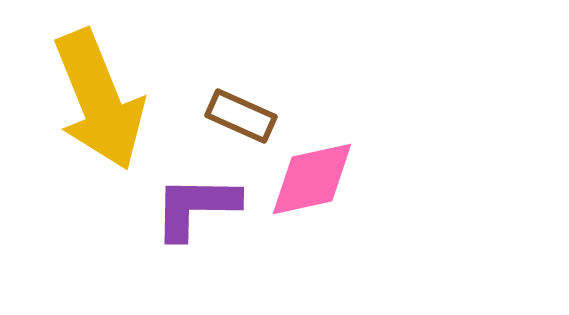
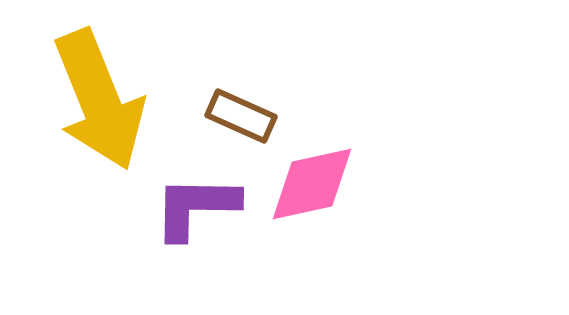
pink diamond: moved 5 px down
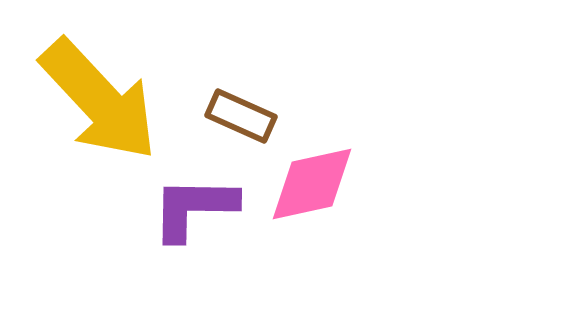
yellow arrow: rotated 21 degrees counterclockwise
purple L-shape: moved 2 px left, 1 px down
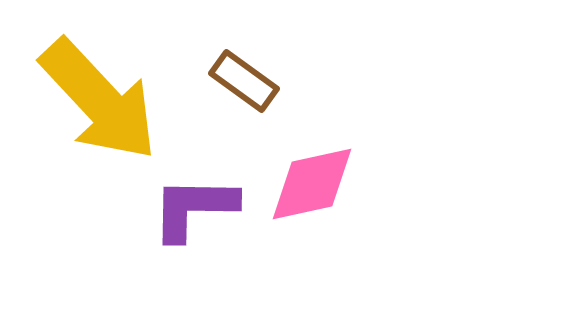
brown rectangle: moved 3 px right, 35 px up; rotated 12 degrees clockwise
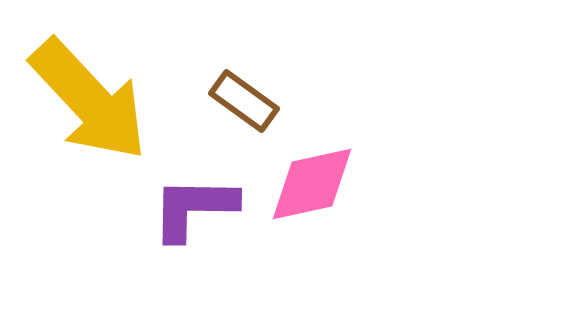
brown rectangle: moved 20 px down
yellow arrow: moved 10 px left
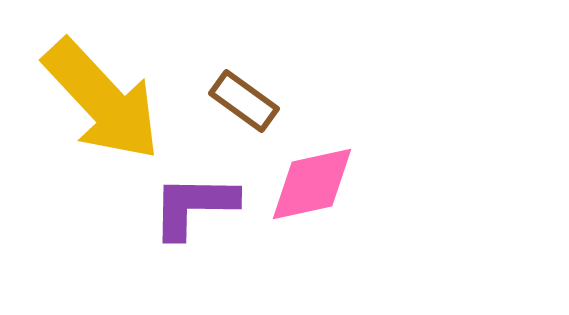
yellow arrow: moved 13 px right
purple L-shape: moved 2 px up
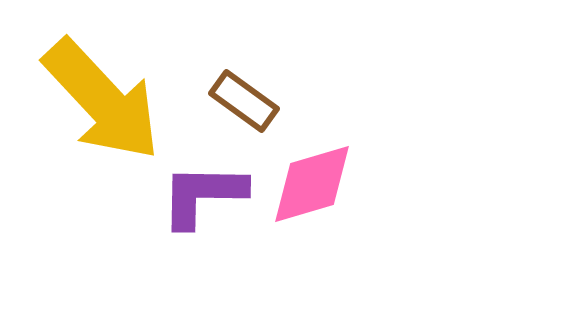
pink diamond: rotated 4 degrees counterclockwise
purple L-shape: moved 9 px right, 11 px up
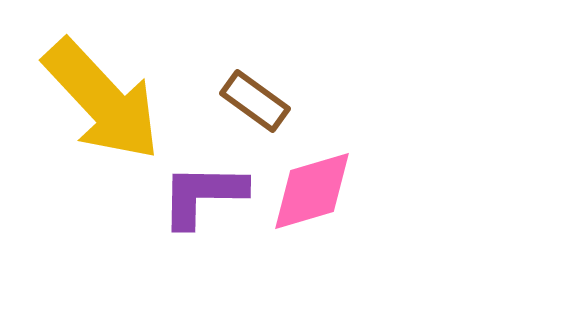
brown rectangle: moved 11 px right
pink diamond: moved 7 px down
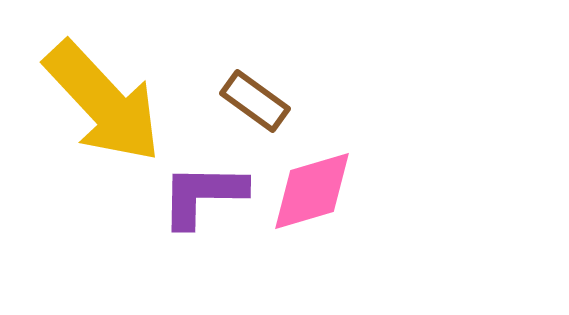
yellow arrow: moved 1 px right, 2 px down
